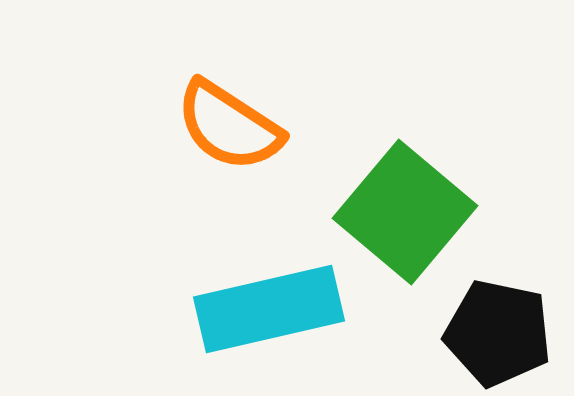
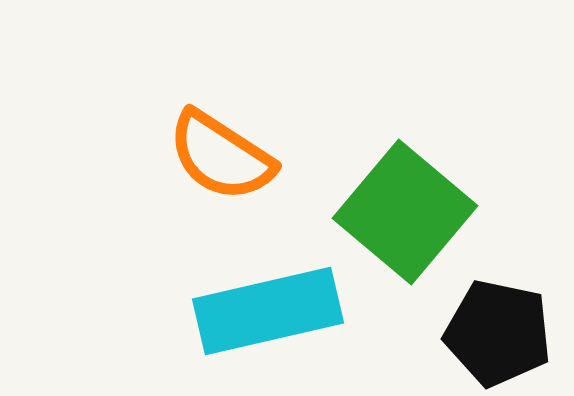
orange semicircle: moved 8 px left, 30 px down
cyan rectangle: moved 1 px left, 2 px down
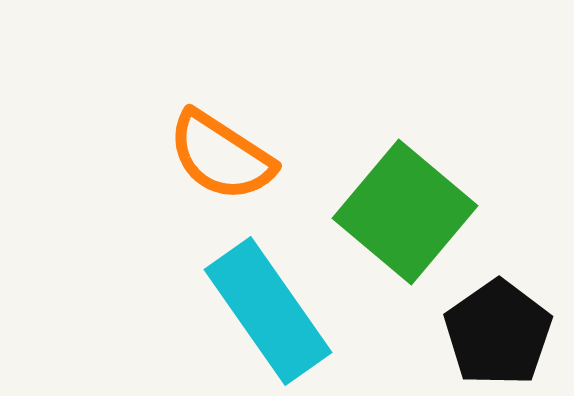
cyan rectangle: rotated 68 degrees clockwise
black pentagon: rotated 25 degrees clockwise
